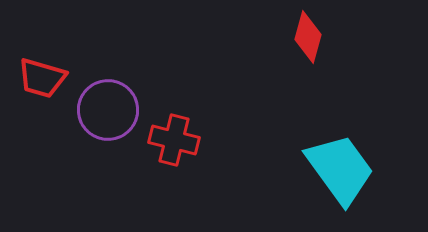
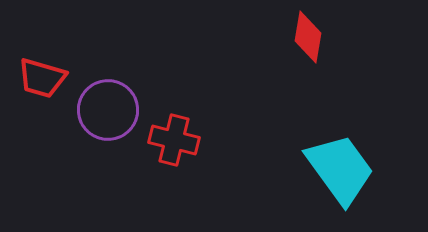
red diamond: rotated 6 degrees counterclockwise
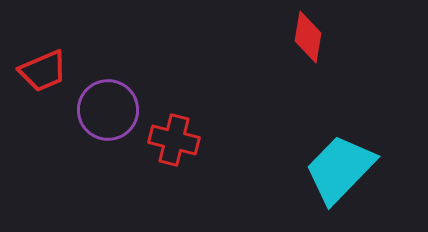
red trapezoid: moved 1 px right, 7 px up; rotated 39 degrees counterclockwise
cyan trapezoid: rotated 100 degrees counterclockwise
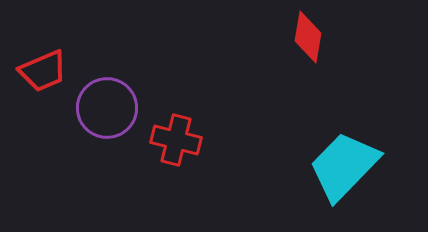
purple circle: moved 1 px left, 2 px up
red cross: moved 2 px right
cyan trapezoid: moved 4 px right, 3 px up
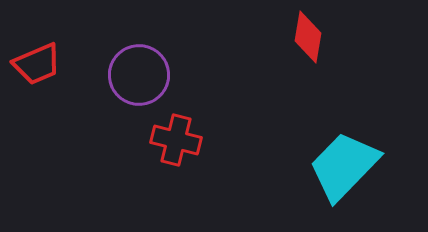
red trapezoid: moved 6 px left, 7 px up
purple circle: moved 32 px right, 33 px up
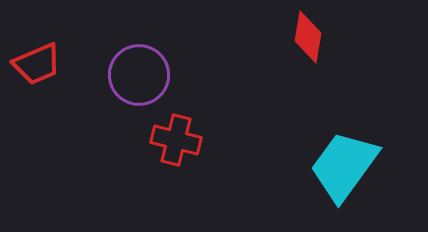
cyan trapezoid: rotated 8 degrees counterclockwise
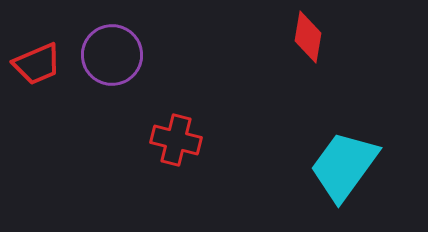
purple circle: moved 27 px left, 20 px up
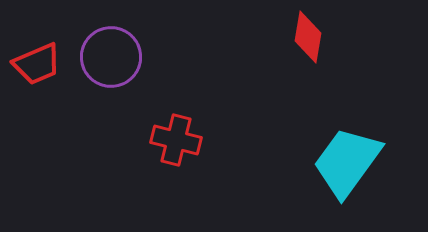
purple circle: moved 1 px left, 2 px down
cyan trapezoid: moved 3 px right, 4 px up
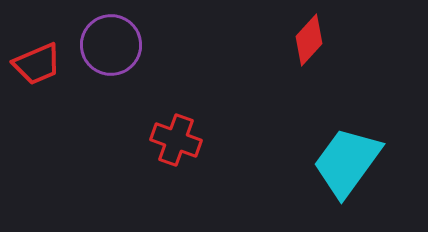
red diamond: moved 1 px right, 3 px down; rotated 33 degrees clockwise
purple circle: moved 12 px up
red cross: rotated 6 degrees clockwise
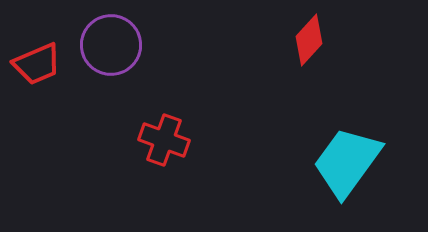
red cross: moved 12 px left
